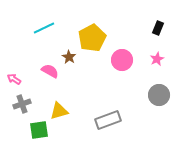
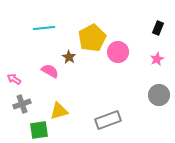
cyan line: rotated 20 degrees clockwise
pink circle: moved 4 px left, 8 px up
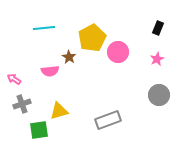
pink semicircle: rotated 144 degrees clockwise
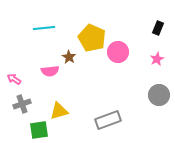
yellow pentagon: rotated 20 degrees counterclockwise
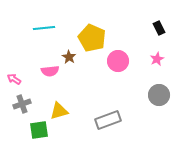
black rectangle: moved 1 px right; rotated 48 degrees counterclockwise
pink circle: moved 9 px down
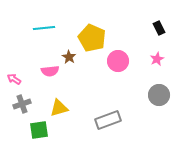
yellow triangle: moved 3 px up
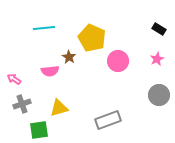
black rectangle: moved 1 px down; rotated 32 degrees counterclockwise
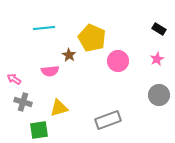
brown star: moved 2 px up
gray cross: moved 1 px right, 2 px up; rotated 36 degrees clockwise
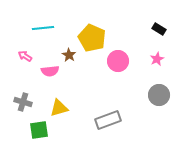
cyan line: moved 1 px left
pink arrow: moved 11 px right, 23 px up
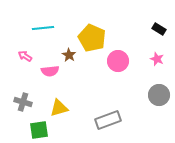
pink star: rotated 24 degrees counterclockwise
